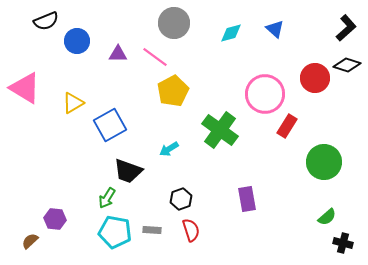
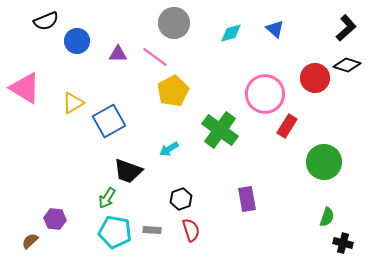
blue square: moved 1 px left, 4 px up
green semicircle: rotated 30 degrees counterclockwise
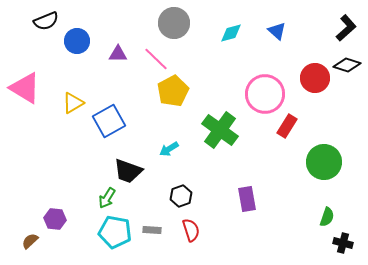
blue triangle: moved 2 px right, 2 px down
pink line: moved 1 px right, 2 px down; rotated 8 degrees clockwise
black hexagon: moved 3 px up
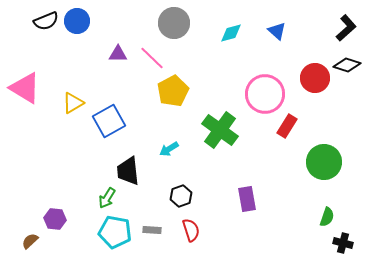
blue circle: moved 20 px up
pink line: moved 4 px left, 1 px up
black trapezoid: rotated 64 degrees clockwise
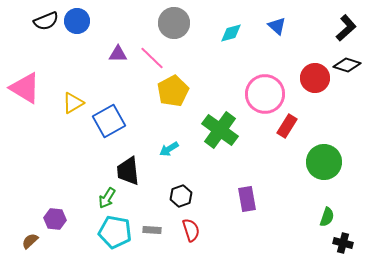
blue triangle: moved 5 px up
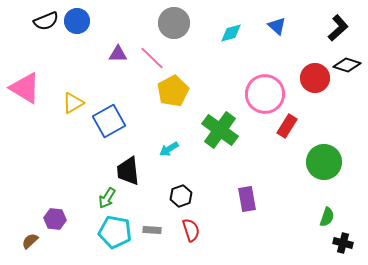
black L-shape: moved 8 px left
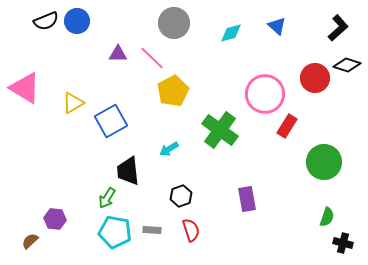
blue square: moved 2 px right
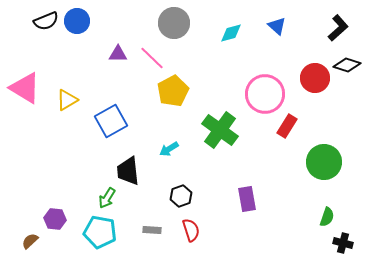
yellow triangle: moved 6 px left, 3 px up
cyan pentagon: moved 15 px left
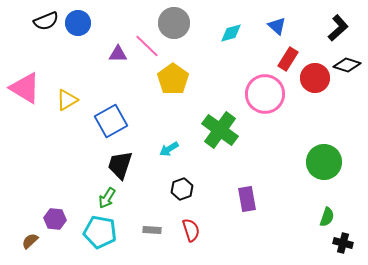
blue circle: moved 1 px right, 2 px down
pink line: moved 5 px left, 12 px up
yellow pentagon: moved 12 px up; rotated 8 degrees counterclockwise
red rectangle: moved 1 px right, 67 px up
black trapezoid: moved 8 px left, 6 px up; rotated 24 degrees clockwise
black hexagon: moved 1 px right, 7 px up
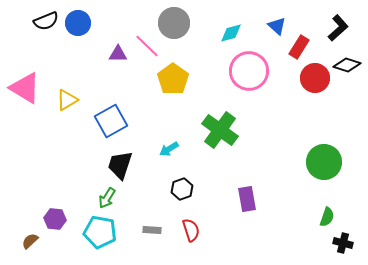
red rectangle: moved 11 px right, 12 px up
pink circle: moved 16 px left, 23 px up
